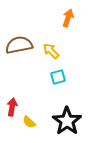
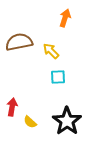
orange arrow: moved 3 px left
brown semicircle: moved 3 px up
cyan square: rotated 14 degrees clockwise
yellow semicircle: moved 1 px right
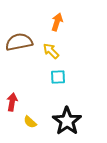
orange arrow: moved 8 px left, 4 px down
red arrow: moved 5 px up
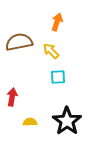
red arrow: moved 5 px up
yellow semicircle: rotated 136 degrees clockwise
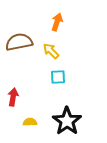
red arrow: moved 1 px right
